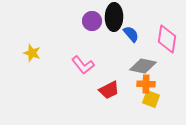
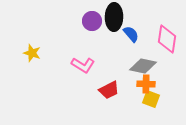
pink L-shape: rotated 20 degrees counterclockwise
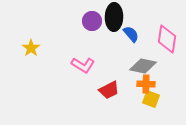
yellow star: moved 1 px left, 5 px up; rotated 18 degrees clockwise
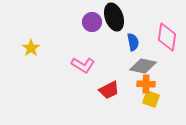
black ellipse: rotated 20 degrees counterclockwise
purple circle: moved 1 px down
blue semicircle: moved 2 px right, 8 px down; rotated 30 degrees clockwise
pink diamond: moved 2 px up
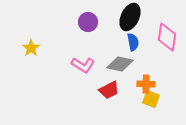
black ellipse: moved 16 px right; rotated 44 degrees clockwise
purple circle: moved 4 px left
gray diamond: moved 23 px left, 2 px up
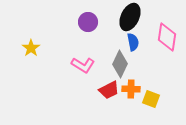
gray diamond: rotated 76 degrees counterclockwise
orange cross: moved 15 px left, 5 px down
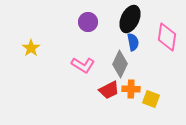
black ellipse: moved 2 px down
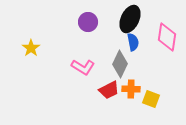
pink L-shape: moved 2 px down
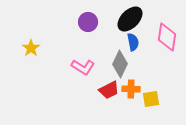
black ellipse: rotated 20 degrees clockwise
yellow square: rotated 30 degrees counterclockwise
